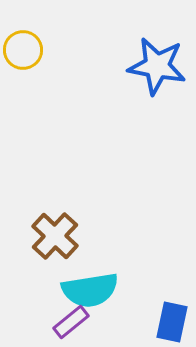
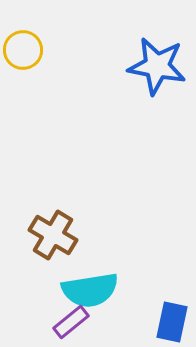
brown cross: moved 2 px left, 1 px up; rotated 12 degrees counterclockwise
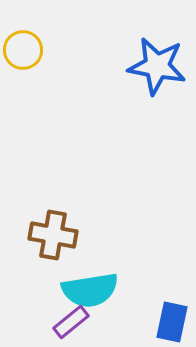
brown cross: rotated 21 degrees counterclockwise
